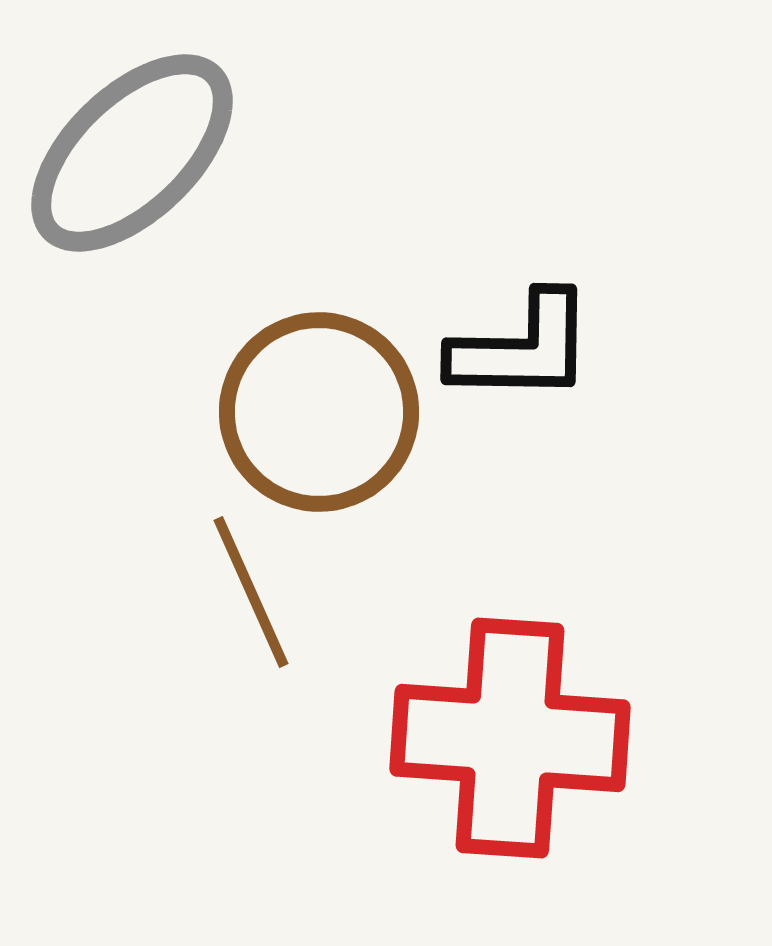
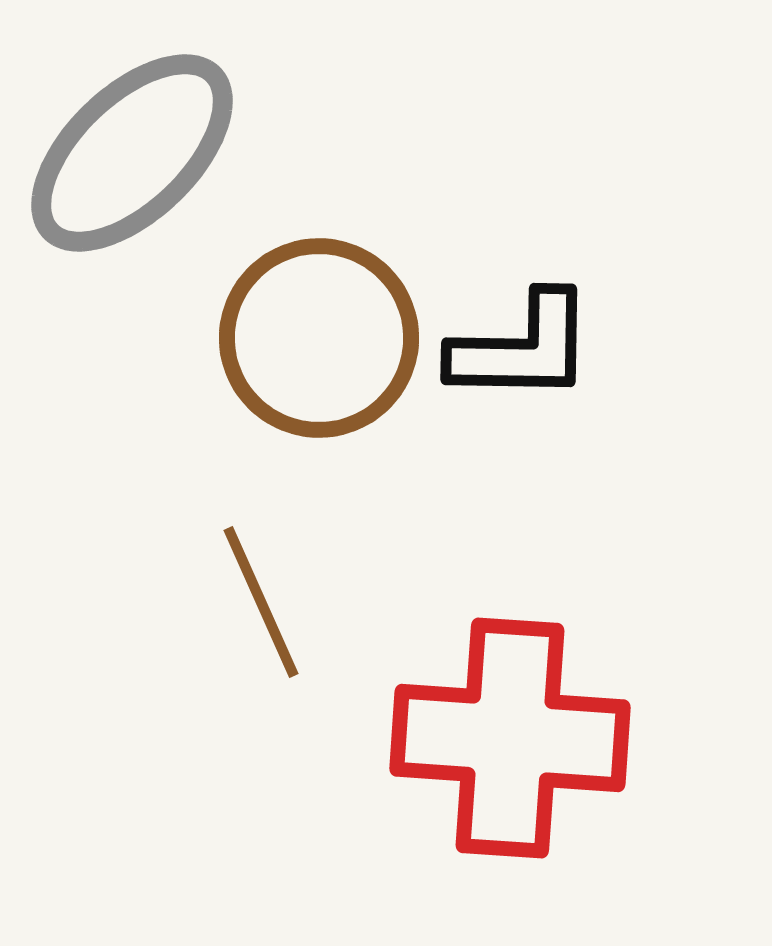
brown circle: moved 74 px up
brown line: moved 10 px right, 10 px down
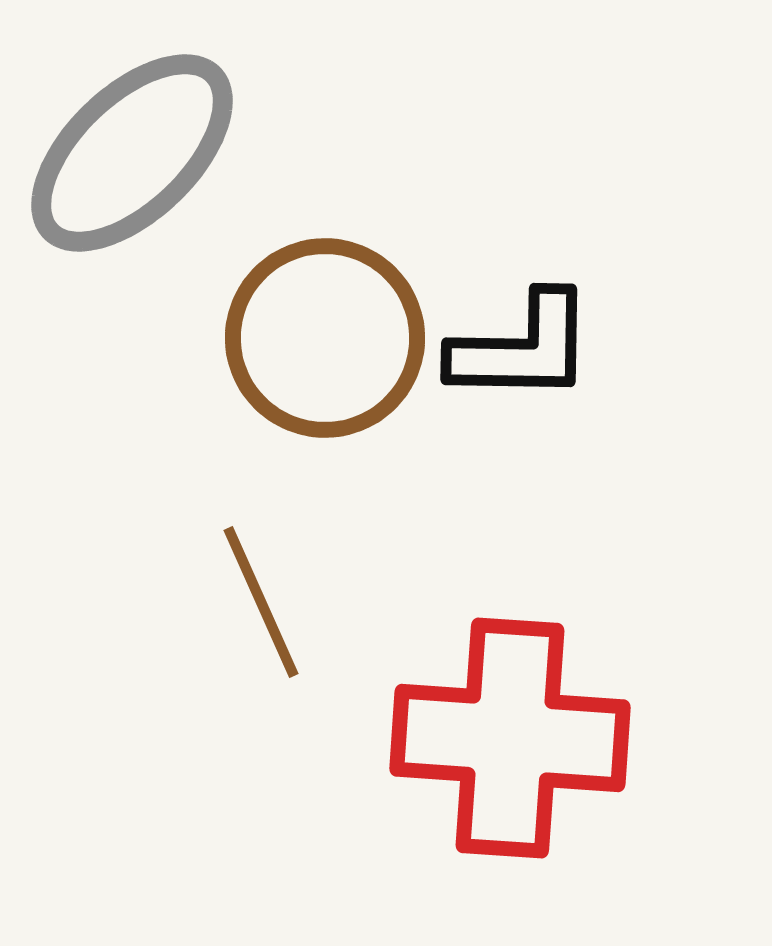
brown circle: moved 6 px right
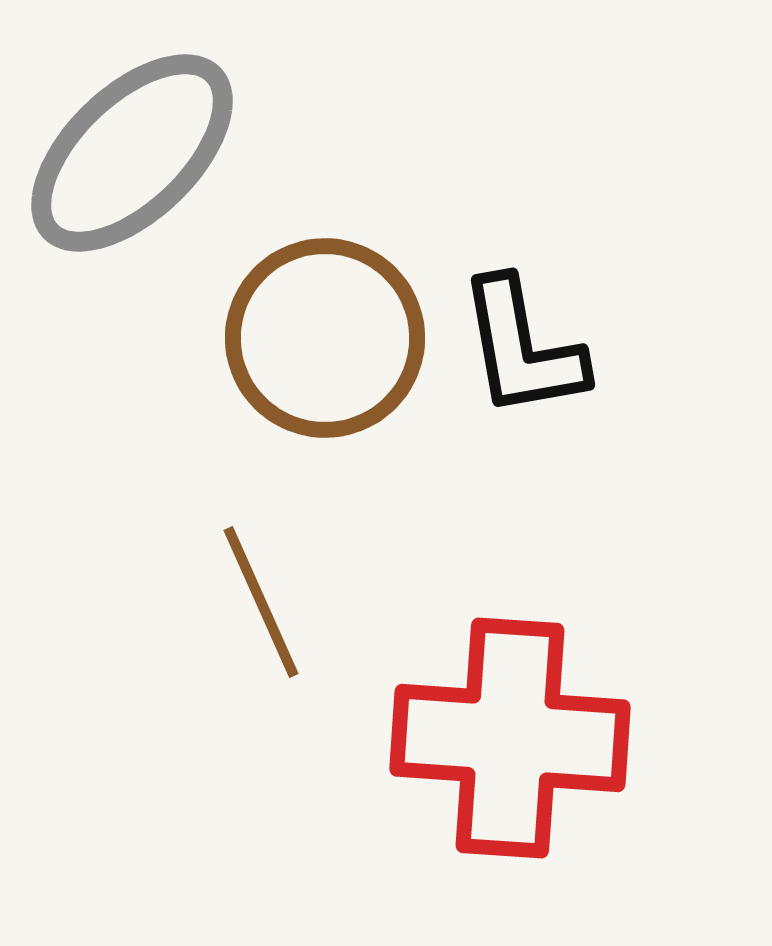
black L-shape: rotated 79 degrees clockwise
